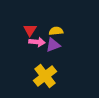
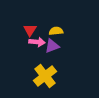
purple triangle: moved 1 px left, 1 px down
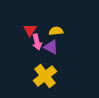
pink arrow: rotated 70 degrees clockwise
purple triangle: moved 1 px left, 1 px down; rotated 49 degrees clockwise
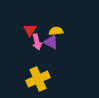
purple triangle: moved 5 px up
yellow cross: moved 7 px left, 3 px down; rotated 15 degrees clockwise
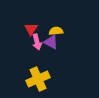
red triangle: moved 1 px right, 1 px up
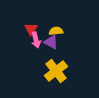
pink arrow: moved 1 px left, 2 px up
yellow cross: moved 18 px right, 8 px up; rotated 15 degrees counterclockwise
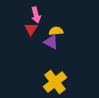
pink arrow: moved 25 px up
yellow cross: moved 1 px left, 11 px down
